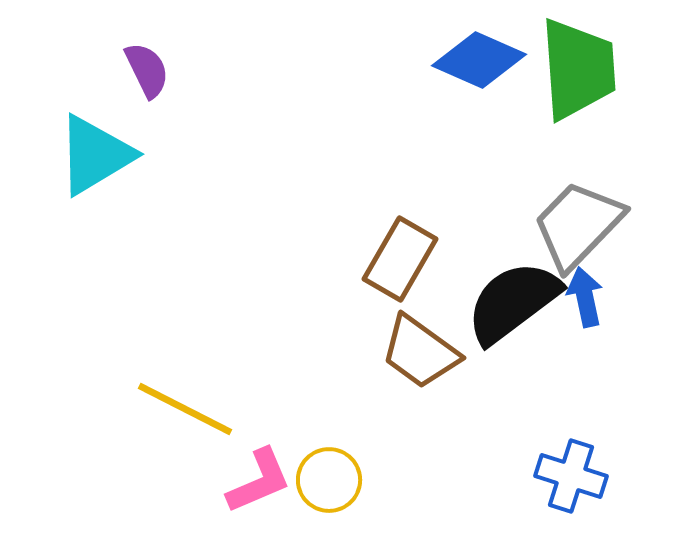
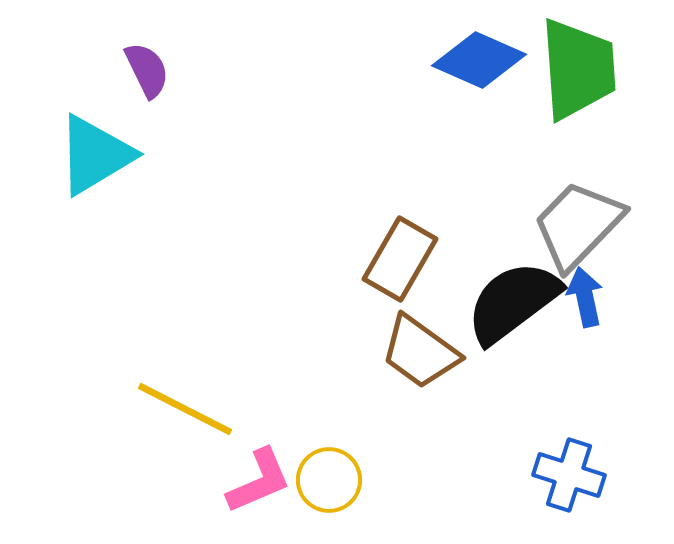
blue cross: moved 2 px left, 1 px up
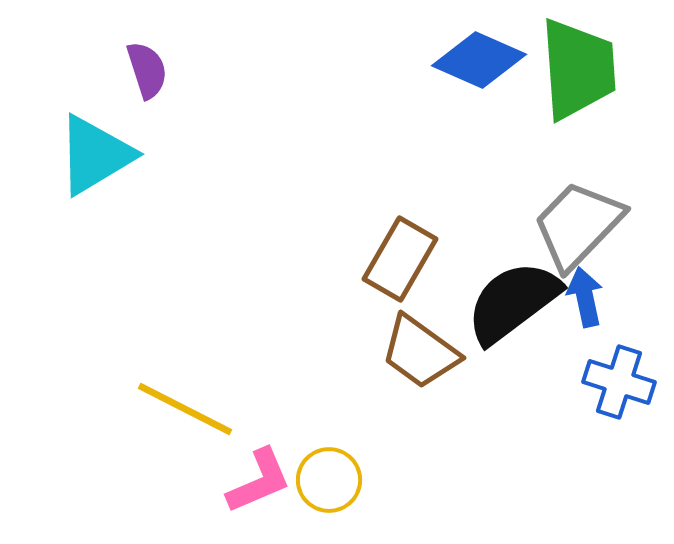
purple semicircle: rotated 8 degrees clockwise
blue cross: moved 50 px right, 93 px up
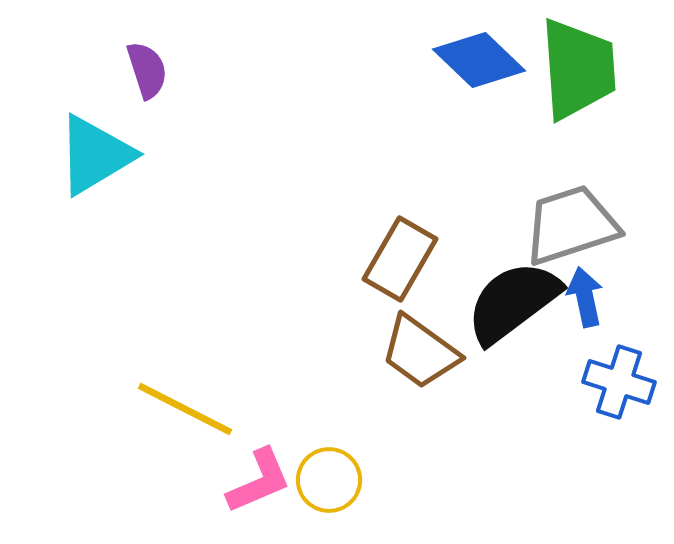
blue diamond: rotated 20 degrees clockwise
gray trapezoid: moved 7 px left; rotated 28 degrees clockwise
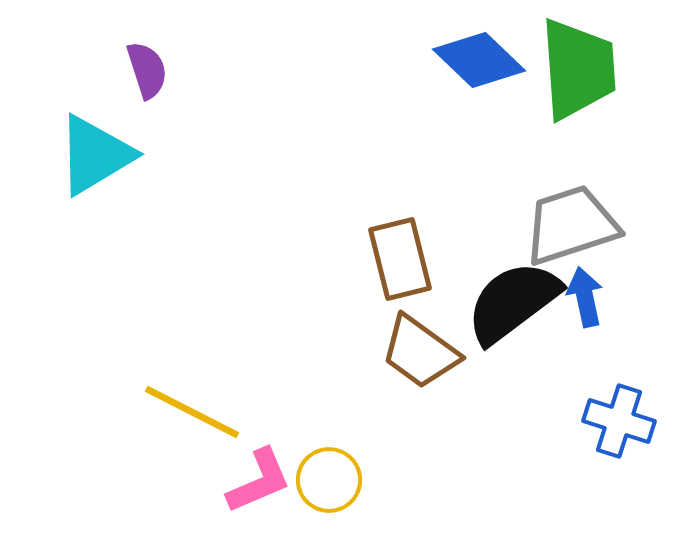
brown rectangle: rotated 44 degrees counterclockwise
blue cross: moved 39 px down
yellow line: moved 7 px right, 3 px down
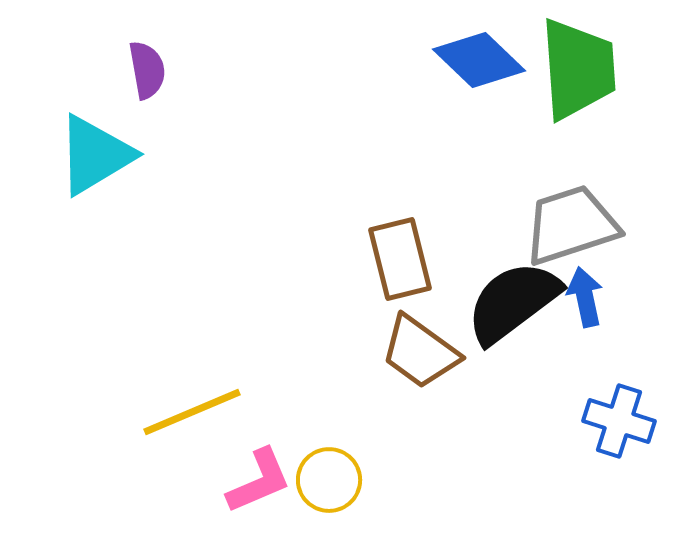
purple semicircle: rotated 8 degrees clockwise
yellow line: rotated 50 degrees counterclockwise
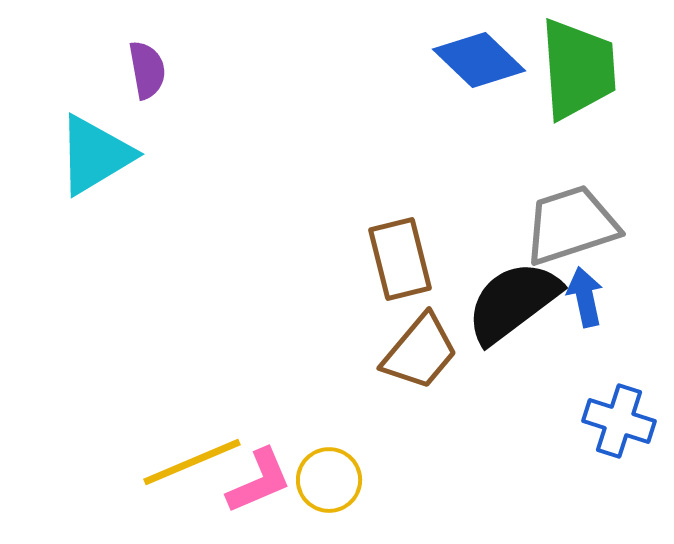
brown trapezoid: rotated 86 degrees counterclockwise
yellow line: moved 50 px down
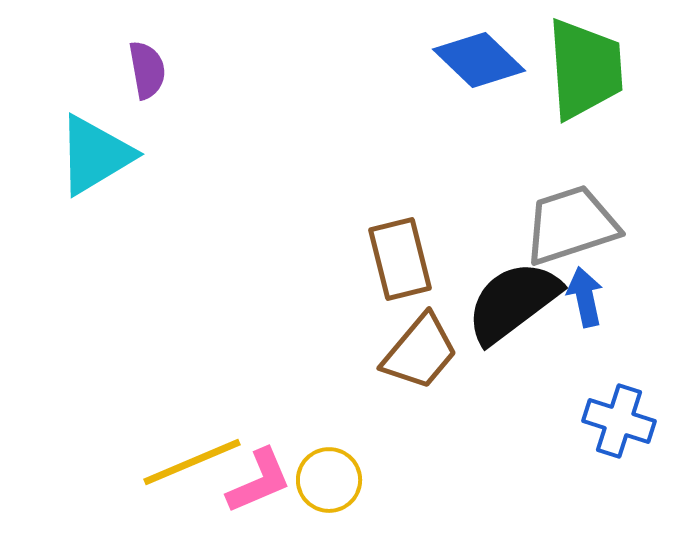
green trapezoid: moved 7 px right
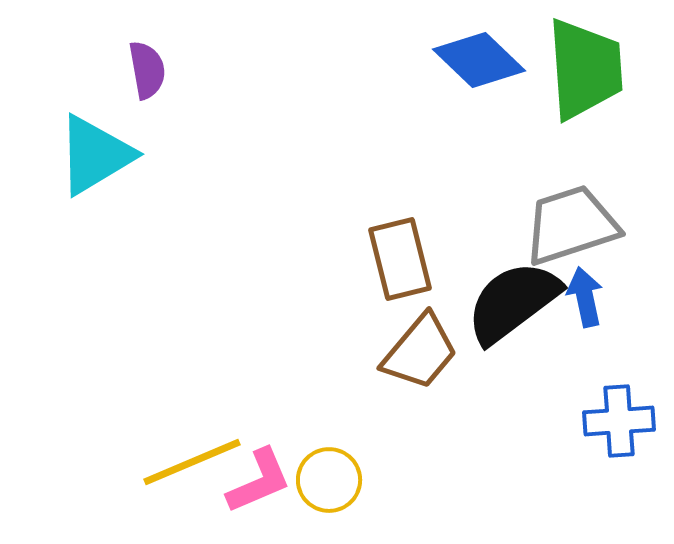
blue cross: rotated 22 degrees counterclockwise
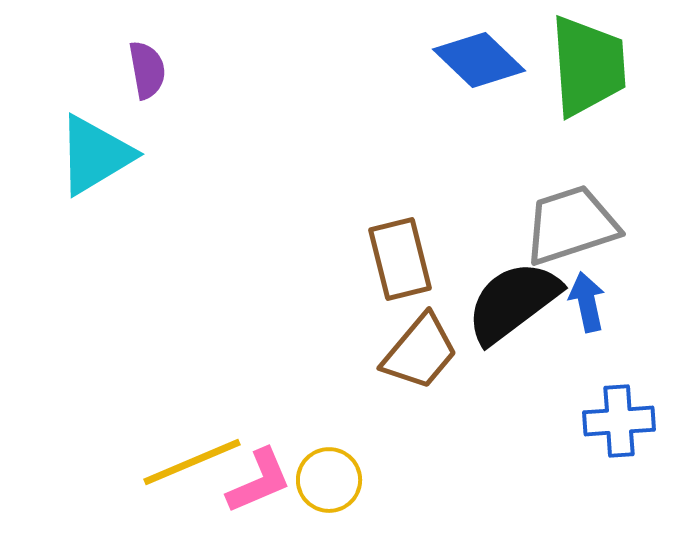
green trapezoid: moved 3 px right, 3 px up
blue arrow: moved 2 px right, 5 px down
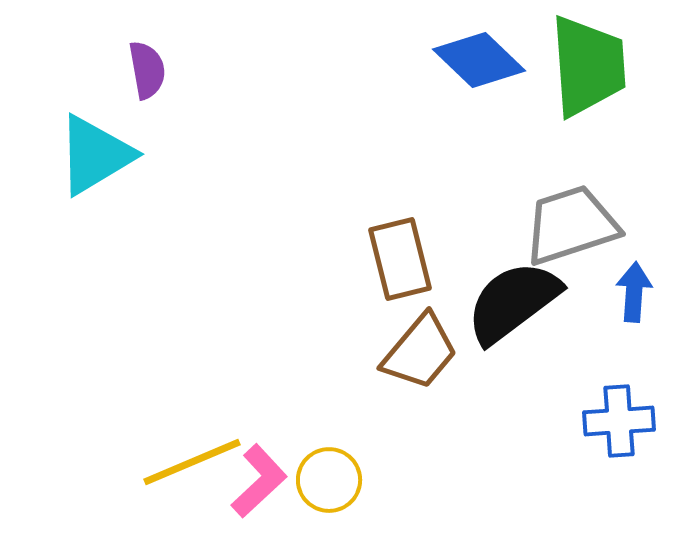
blue arrow: moved 47 px right, 10 px up; rotated 16 degrees clockwise
pink L-shape: rotated 20 degrees counterclockwise
